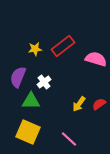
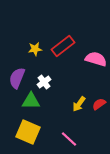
purple semicircle: moved 1 px left, 1 px down
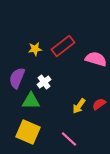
yellow arrow: moved 2 px down
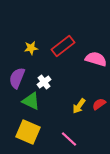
yellow star: moved 4 px left, 1 px up
green triangle: rotated 24 degrees clockwise
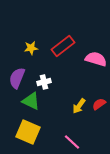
white cross: rotated 24 degrees clockwise
pink line: moved 3 px right, 3 px down
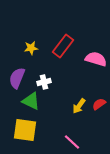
red rectangle: rotated 15 degrees counterclockwise
yellow square: moved 3 px left, 2 px up; rotated 15 degrees counterclockwise
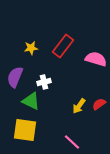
purple semicircle: moved 2 px left, 1 px up
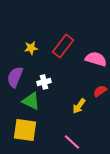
red semicircle: moved 1 px right, 13 px up
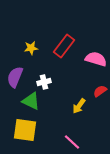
red rectangle: moved 1 px right
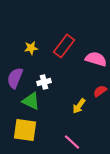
purple semicircle: moved 1 px down
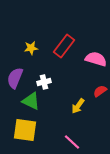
yellow arrow: moved 1 px left
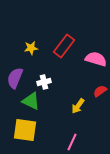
pink line: rotated 72 degrees clockwise
